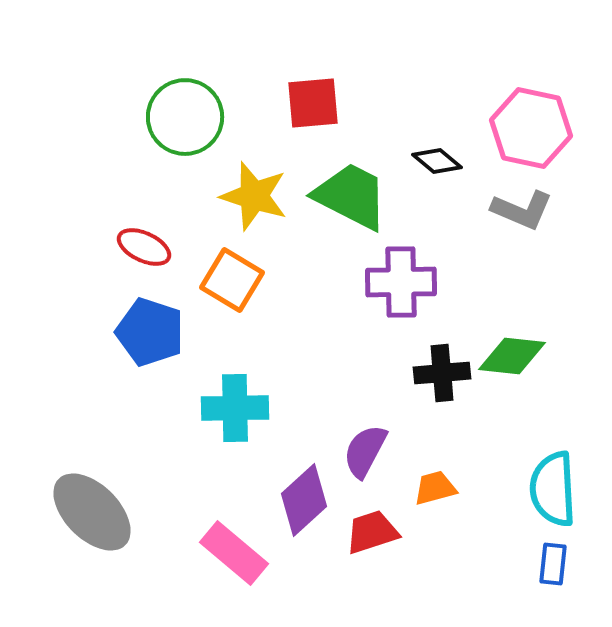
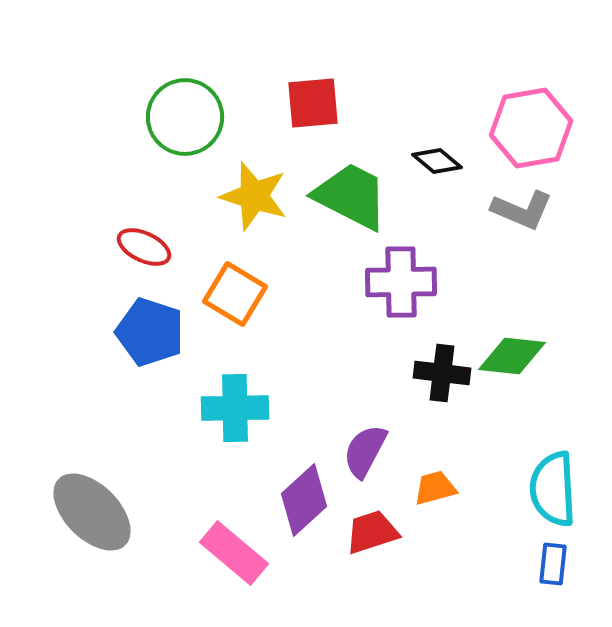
pink hexagon: rotated 22 degrees counterclockwise
orange square: moved 3 px right, 14 px down
black cross: rotated 12 degrees clockwise
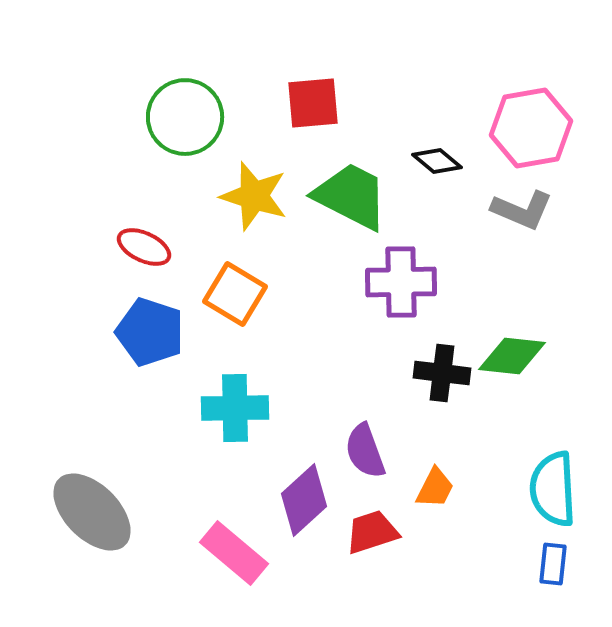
purple semicircle: rotated 48 degrees counterclockwise
orange trapezoid: rotated 132 degrees clockwise
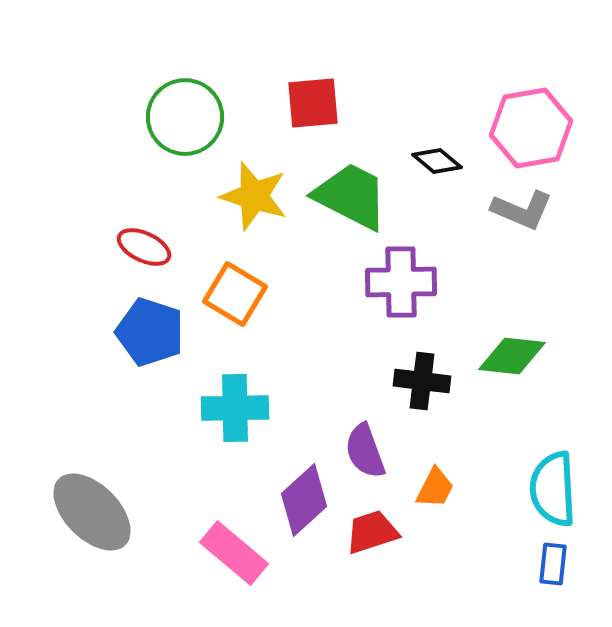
black cross: moved 20 px left, 8 px down
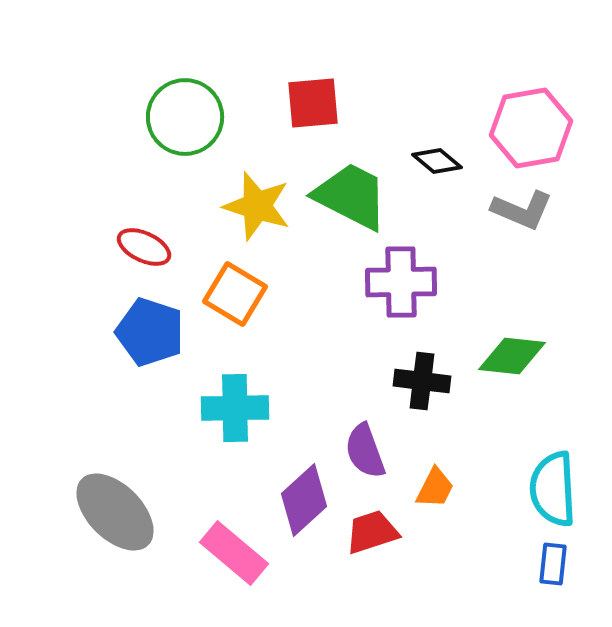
yellow star: moved 3 px right, 10 px down
gray ellipse: moved 23 px right
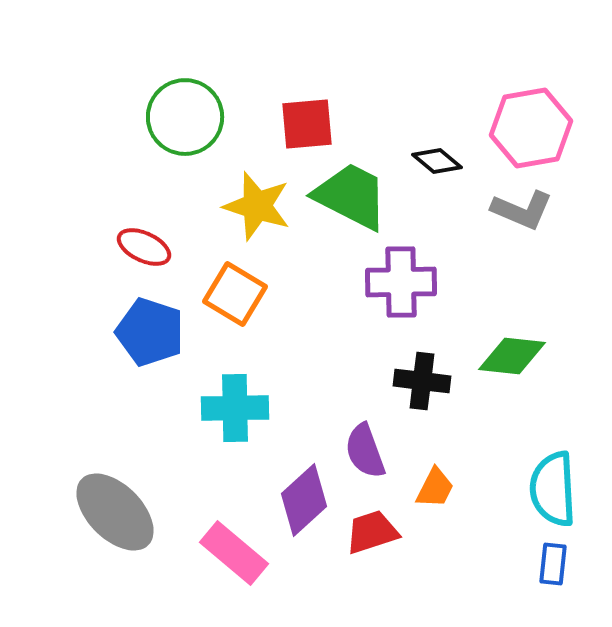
red square: moved 6 px left, 21 px down
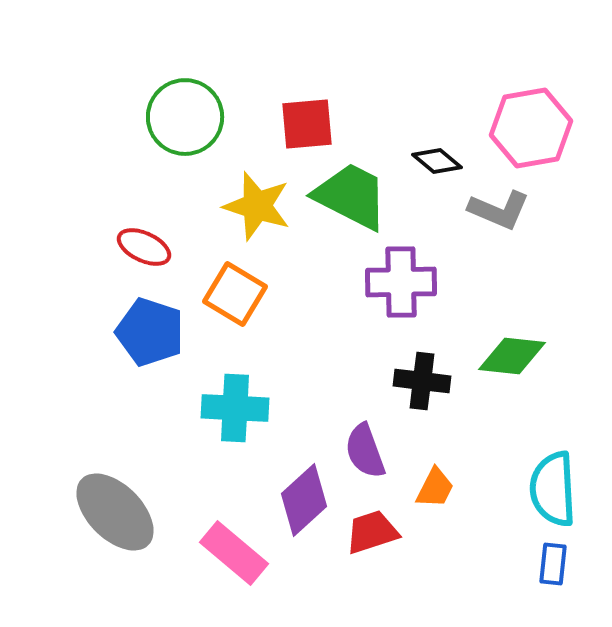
gray L-shape: moved 23 px left
cyan cross: rotated 4 degrees clockwise
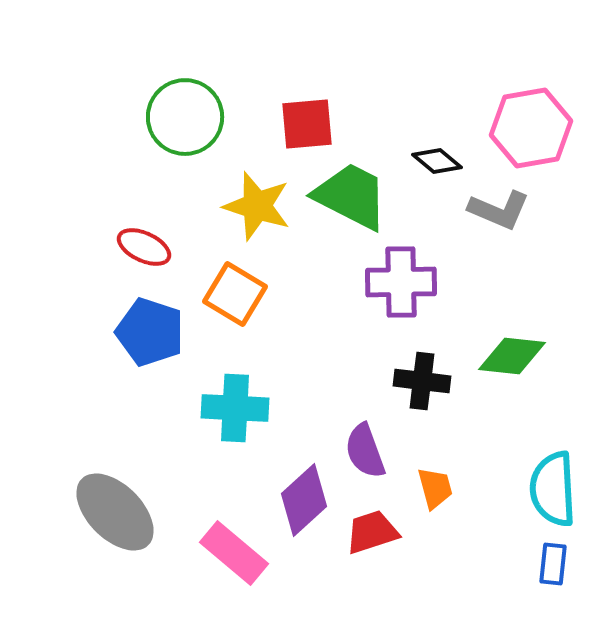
orange trapezoid: rotated 42 degrees counterclockwise
